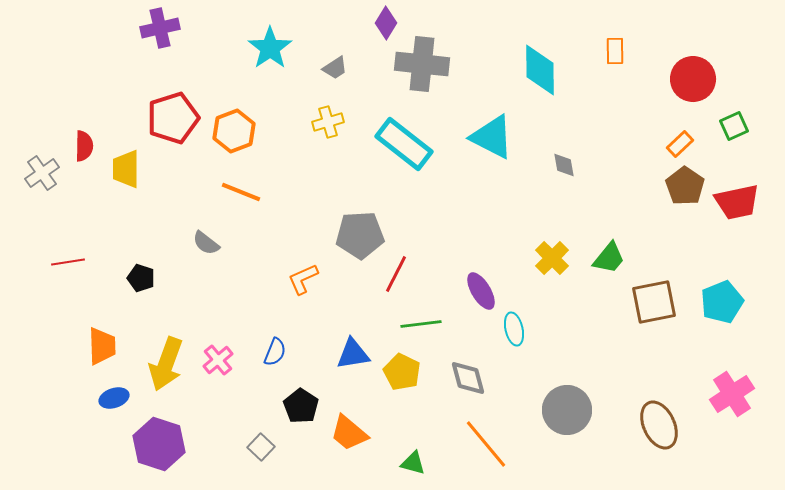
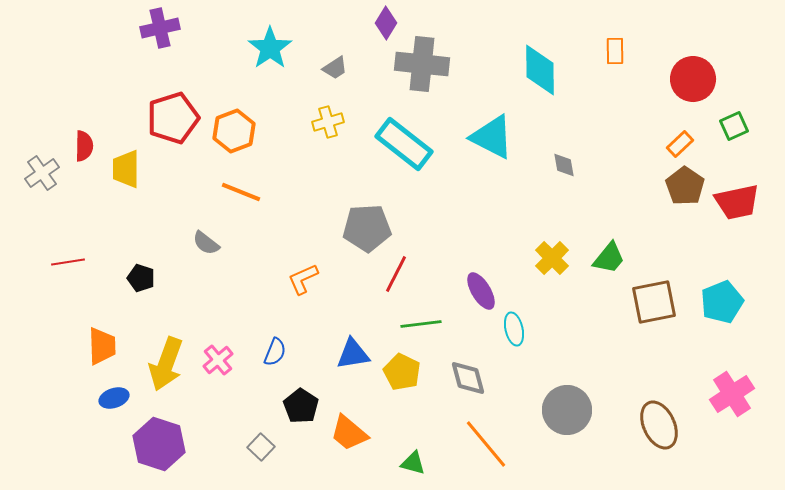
gray pentagon at (360, 235): moved 7 px right, 7 px up
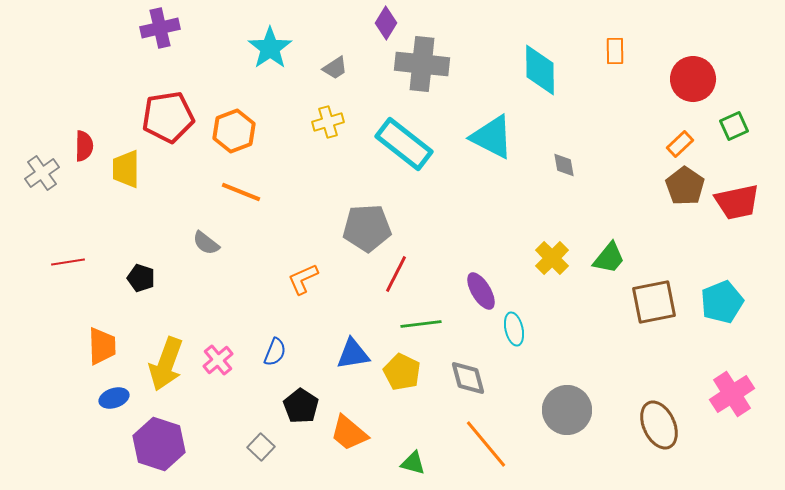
red pentagon at (173, 118): moved 5 px left, 1 px up; rotated 9 degrees clockwise
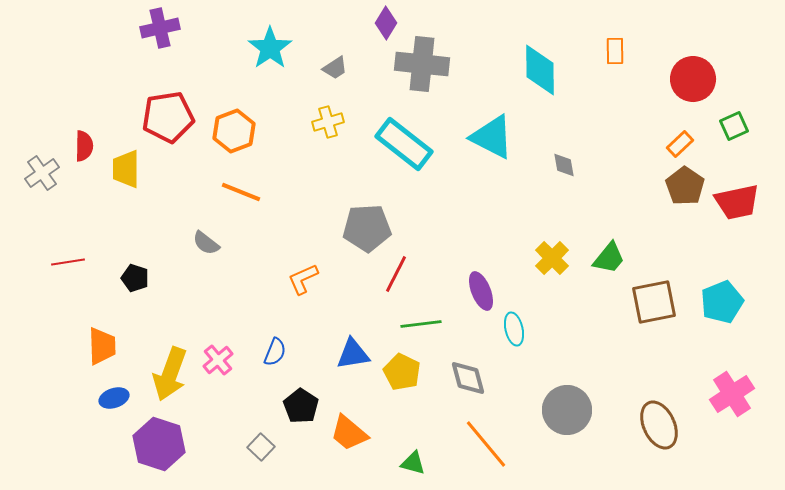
black pentagon at (141, 278): moved 6 px left
purple ellipse at (481, 291): rotated 9 degrees clockwise
yellow arrow at (166, 364): moved 4 px right, 10 px down
